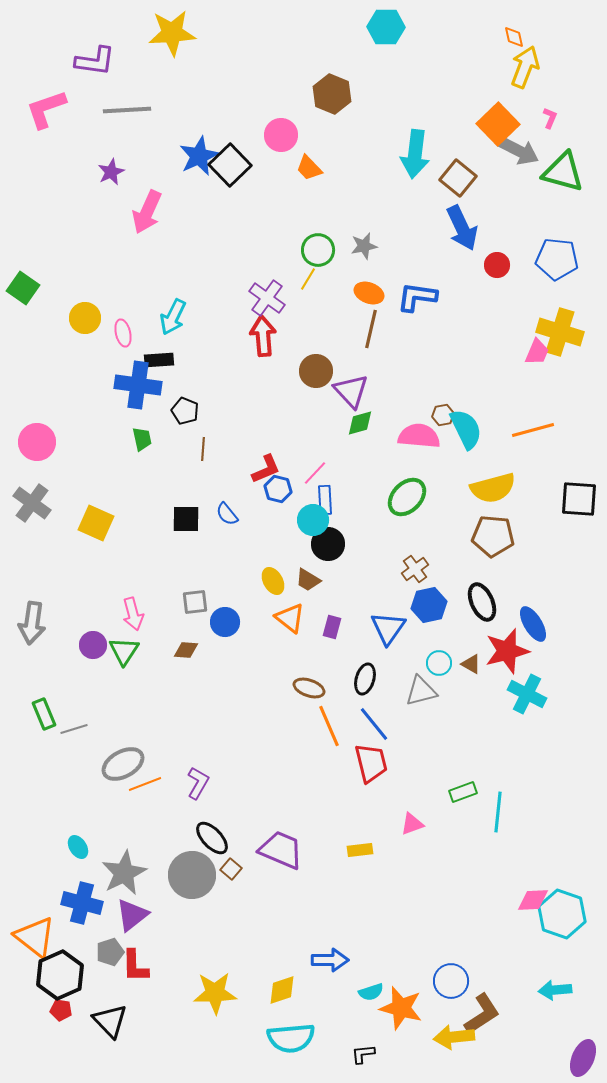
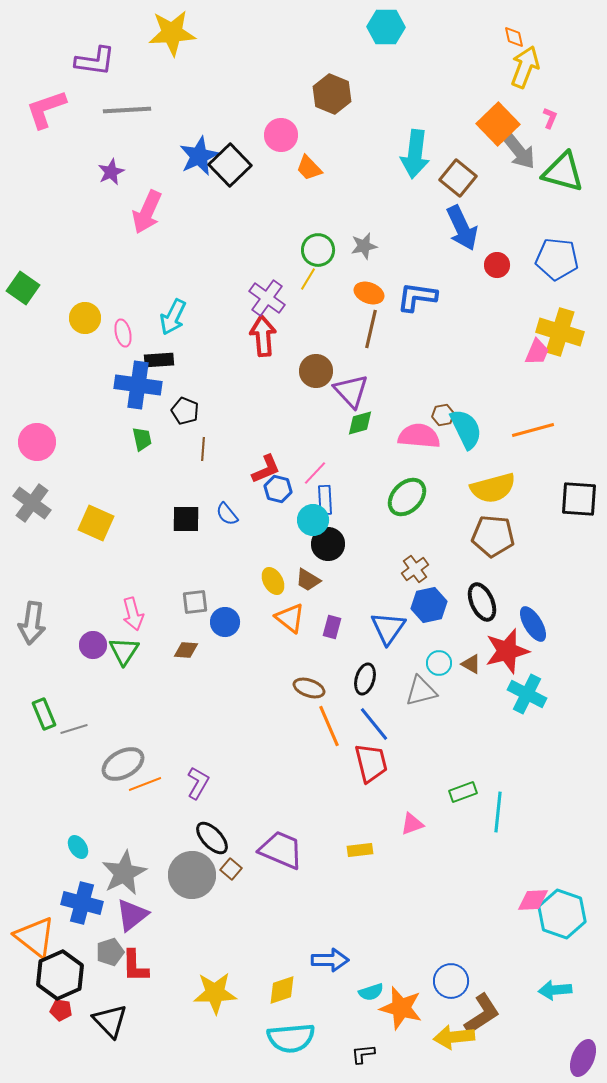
gray arrow at (519, 151): rotated 24 degrees clockwise
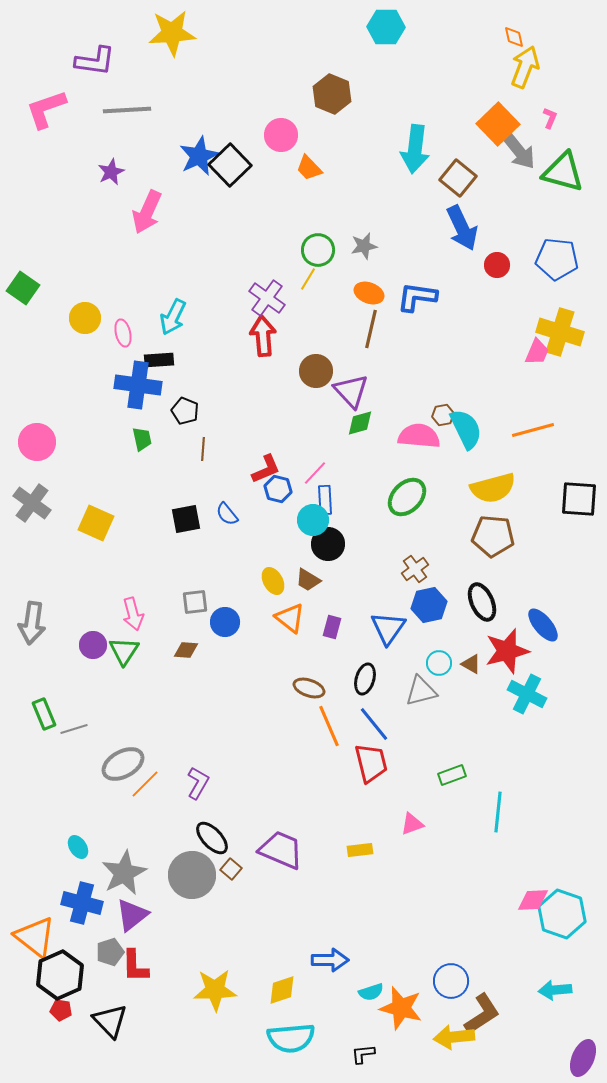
cyan arrow at (415, 154): moved 5 px up
black square at (186, 519): rotated 12 degrees counterclockwise
blue ellipse at (533, 624): moved 10 px right, 1 px down; rotated 9 degrees counterclockwise
orange line at (145, 784): rotated 24 degrees counterclockwise
green rectangle at (463, 792): moved 11 px left, 17 px up
yellow star at (215, 993): moved 3 px up
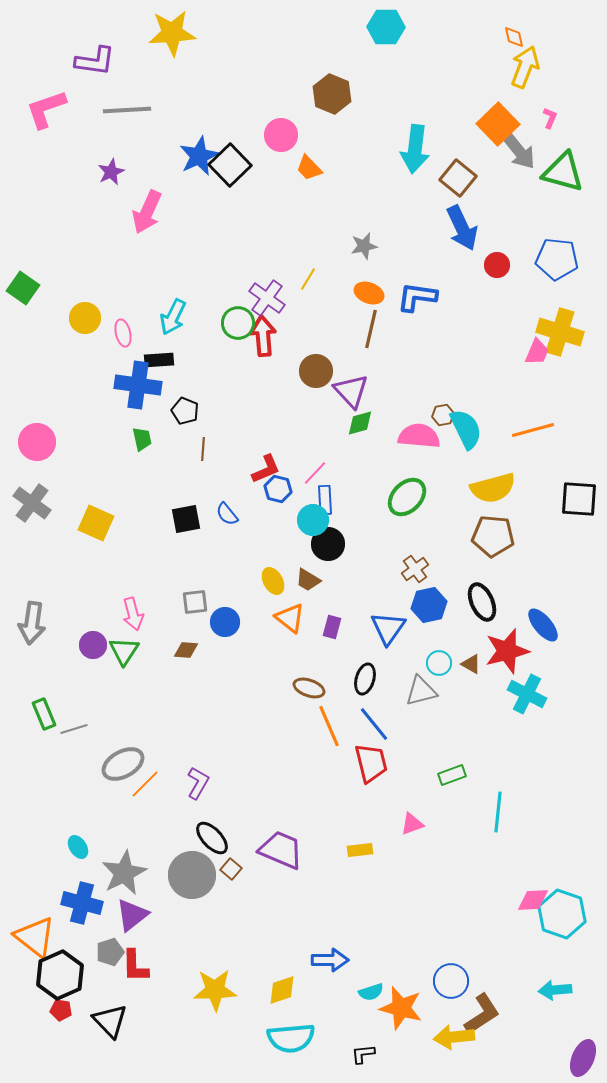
green circle at (318, 250): moved 80 px left, 73 px down
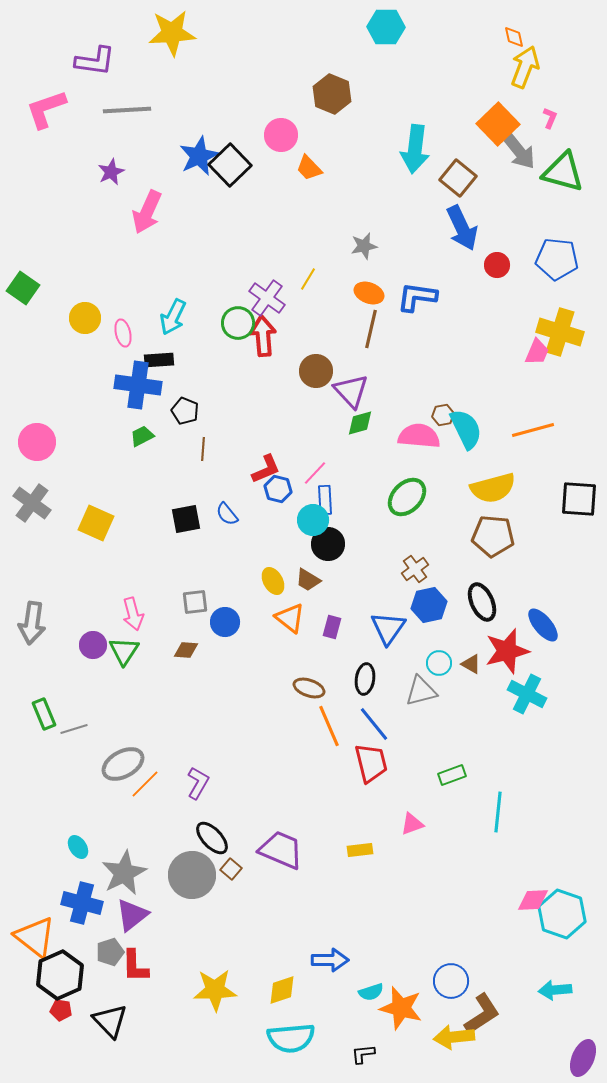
green trapezoid at (142, 439): moved 3 px up; rotated 105 degrees counterclockwise
black ellipse at (365, 679): rotated 8 degrees counterclockwise
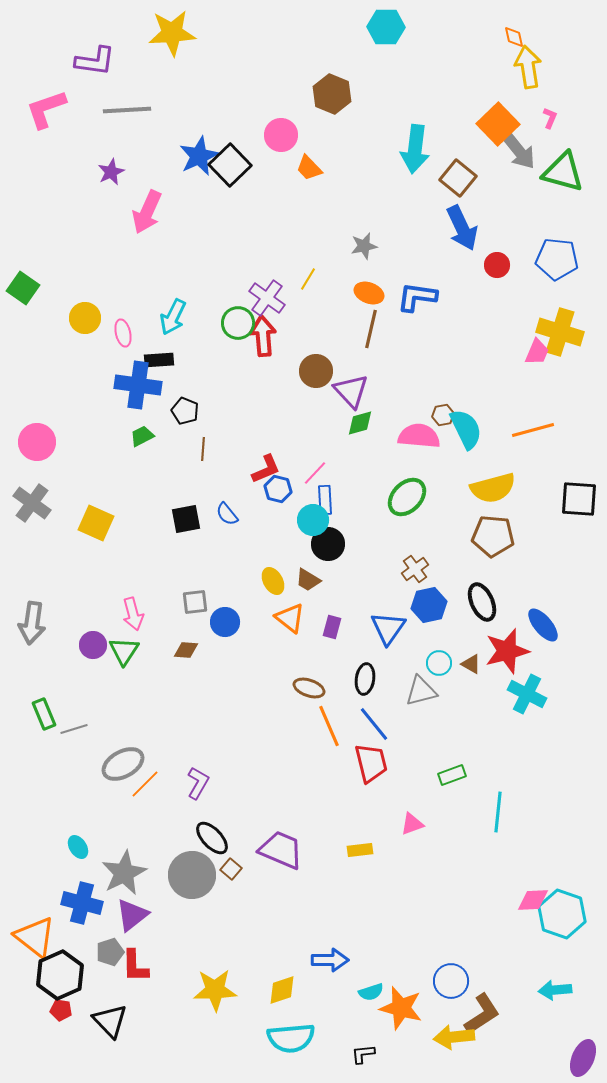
yellow arrow at (525, 67): moved 3 px right; rotated 30 degrees counterclockwise
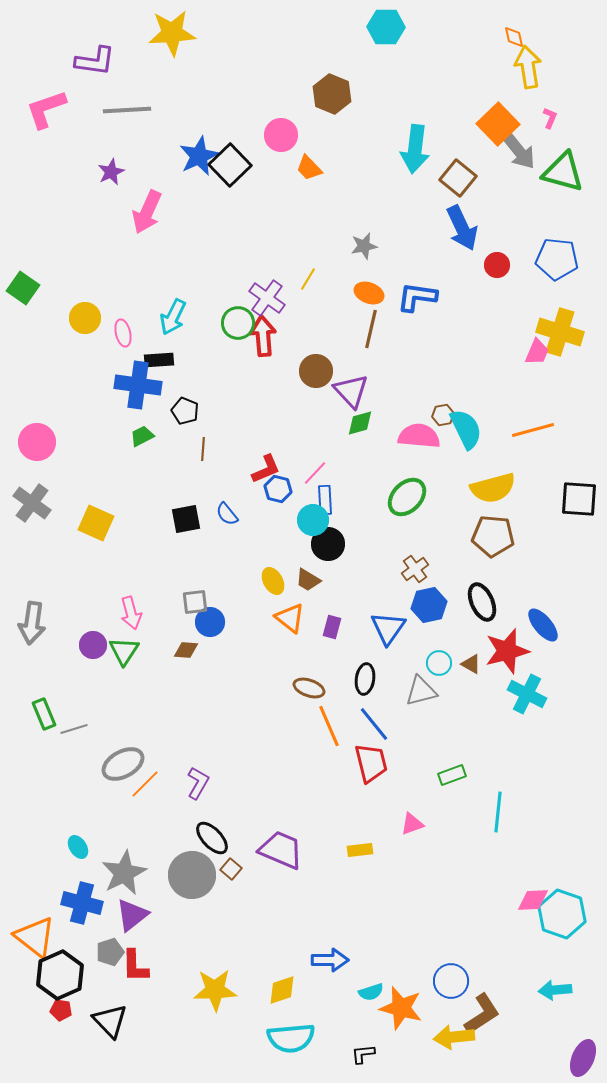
pink arrow at (133, 614): moved 2 px left, 1 px up
blue circle at (225, 622): moved 15 px left
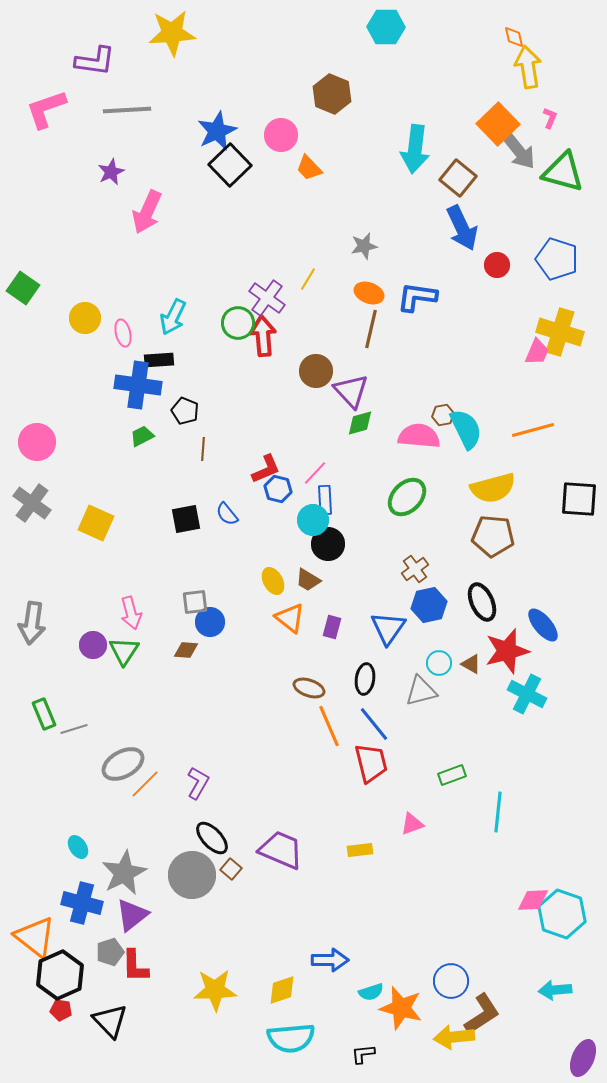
blue star at (199, 156): moved 18 px right, 25 px up
blue pentagon at (557, 259): rotated 12 degrees clockwise
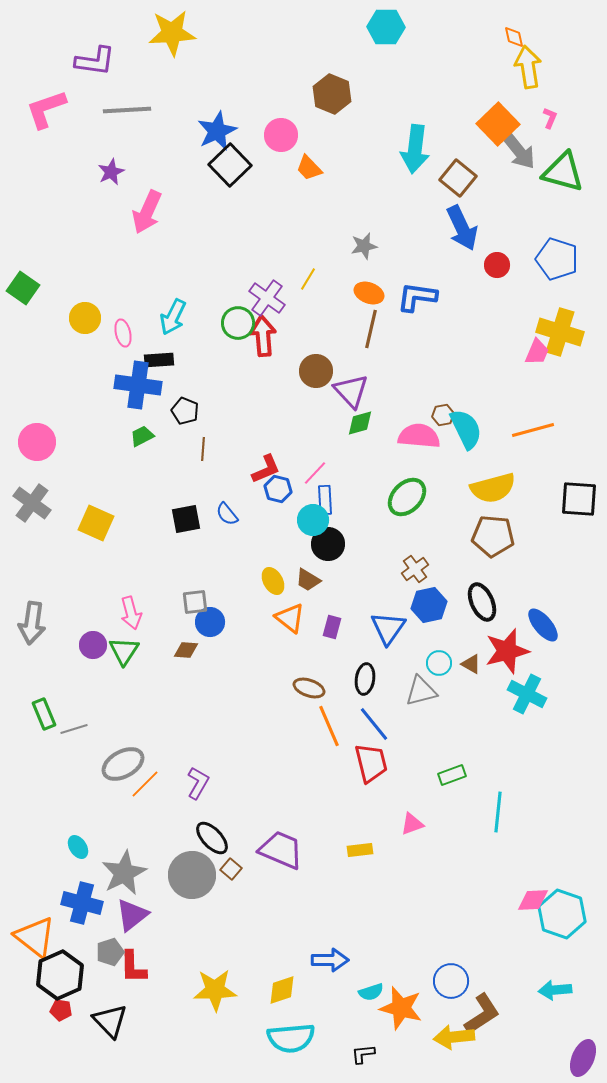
red L-shape at (135, 966): moved 2 px left, 1 px down
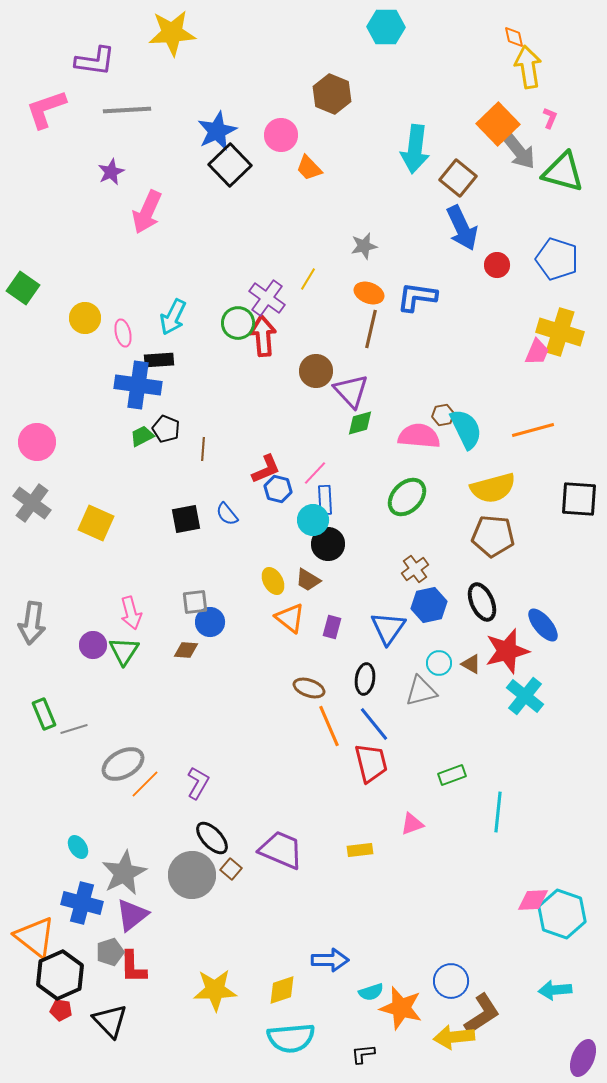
black pentagon at (185, 411): moved 19 px left, 18 px down
cyan cross at (527, 694): moved 2 px left, 2 px down; rotated 12 degrees clockwise
